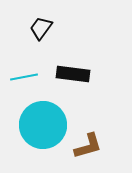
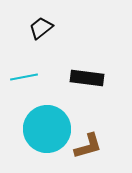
black trapezoid: rotated 15 degrees clockwise
black rectangle: moved 14 px right, 4 px down
cyan circle: moved 4 px right, 4 px down
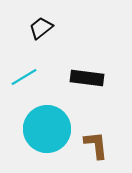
cyan line: rotated 20 degrees counterclockwise
brown L-shape: moved 8 px right, 1 px up; rotated 80 degrees counterclockwise
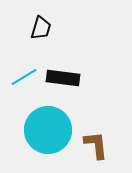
black trapezoid: rotated 145 degrees clockwise
black rectangle: moved 24 px left
cyan circle: moved 1 px right, 1 px down
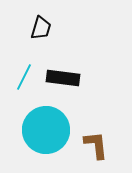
cyan line: rotated 32 degrees counterclockwise
cyan circle: moved 2 px left
